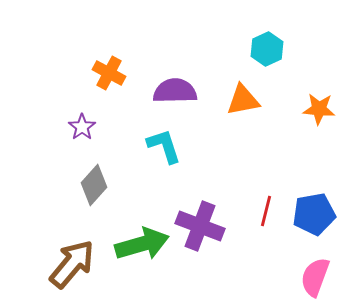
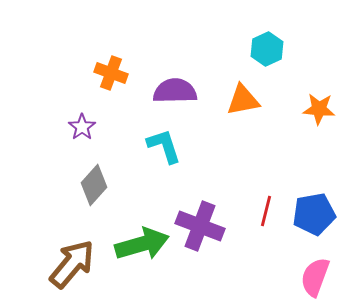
orange cross: moved 2 px right; rotated 8 degrees counterclockwise
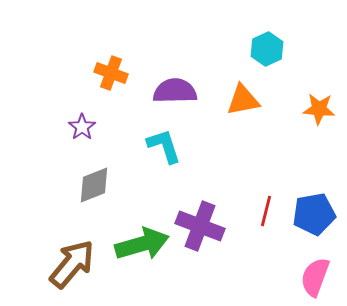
gray diamond: rotated 27 degrees clockwise
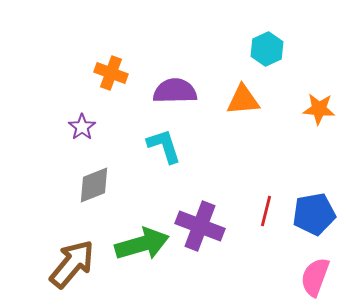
orange triangle: rotated 6 degrees clockwise
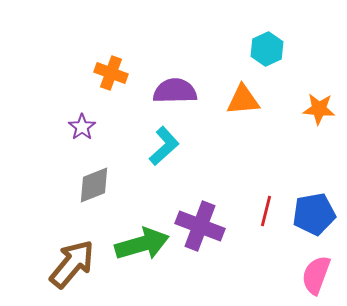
cyan L-shape: rotated 66 degrees clockwise
pink semicircle: moved 1 px right, 2 px up
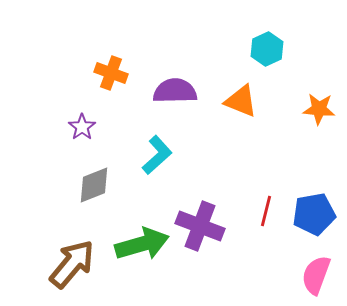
orange triangle: moved 2 px left, 1 px down; rotated 27 degrees clockwise
cyan L-shape: moved 7 px left, 9 px down
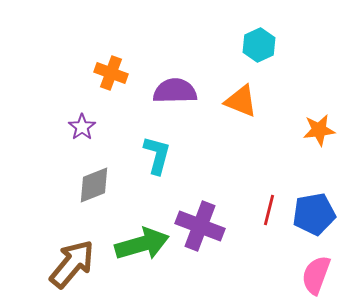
cyan hexagon: moved 8 px left, 4 px up
orange star: moved 21 px down; rotated 12 degrees counterclockwise
cyan L-shape: rotated 33 degrees counterclockwise
red line: moved 3 px right, 1 px up
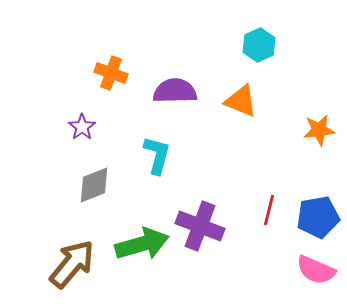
blue pentagon: moved 4 px right, 3 px down
pink semicircle: moved 5 px up; rotated 87 degrees counterclockwise
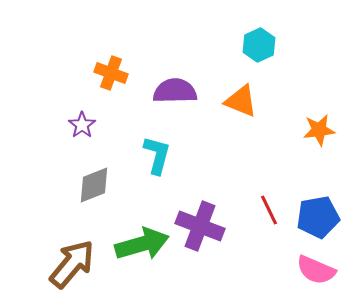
purple star: moved 2 px up
red line: rotated 40 degrees counterclockwise
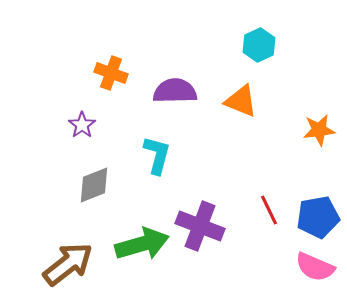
brown arrow: moved 4 px left; rotated 12 degrees clockwise
pink semicircle: moved 1 px left, 3 px up
